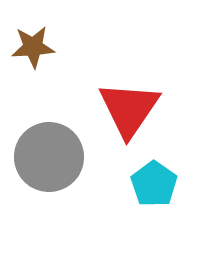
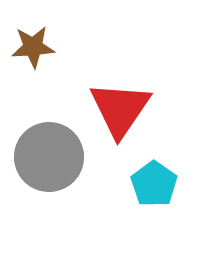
red triangle: moved 9 px left
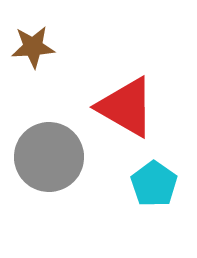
red triangle: moved 6 px right, 2 px up; rotated 34 degrees counterclockwise
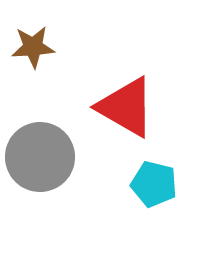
gray circle: moved 9 px left
cyan pentagon: rotated 21 degrees counterclockwise
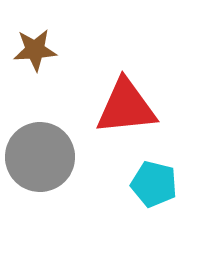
brown star: moved 2 px right, 3 px down
red triangle: rotated 36 degrees counterclockwise
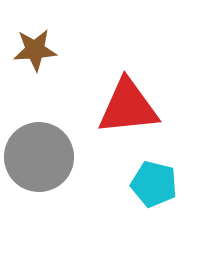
red triangle: moved 2 px right
gray circle: moved 1 px left
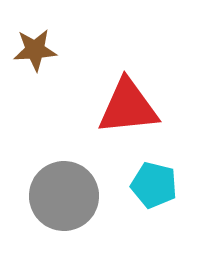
gray circle: moved 25 px right, 39 px down
cyan pentagon: moved 1 px down
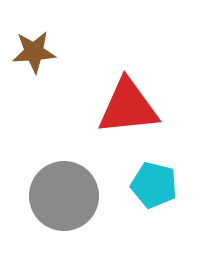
brown star: moved 1 px left, 2 px down
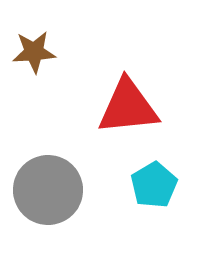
cyan pentagon: rotated 27 degrees clockwise
gray circle: moved 16 px left, 6 px up
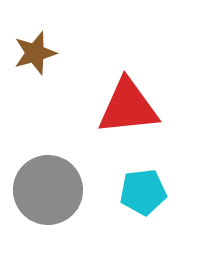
brown star: moved 1 px right, 1 px down; rotated 12 degrees counterclockwise
cyan pentagon: moved 11 px left, 7 px down; rotated 24 degrees clockwise
